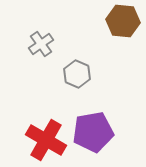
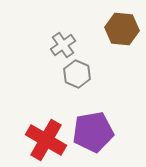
brown hexagon: moved 1 px left, 8 px down
gray cross: moved 22 px right, 1 px down
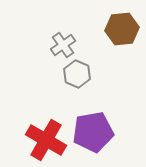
brown hexagon: rotated 12 degrees counterclockwise
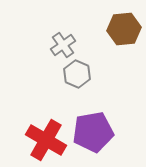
brown hexagon: moved 2 px right
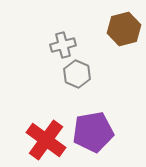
brown hexagon: rotated 8 degrees counterclockwise
gray cross: rotated 20 degrees clockwise
red cross: rotated 6 degrees clockwise
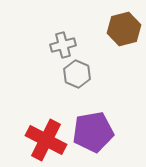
red cross: rotated 9 degrees counterclockwise
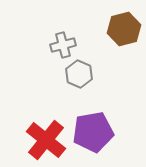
gray hexagon: moved 2 px right
red cross: rotated 12 degrees clockwise
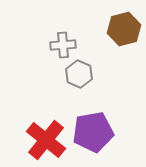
gray cross: rotated 10 degrees clockwise
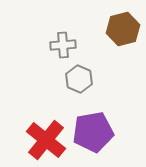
brown hexagon: moved 1 px left
gray hexagon: moved 5 px down
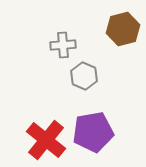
gray hexagon: moved 5 px right, 3 px up
